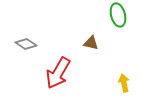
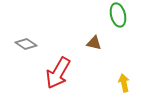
brown triangle: moved 3 px right
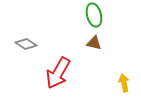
green ellipse: moved 24 px left
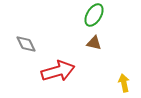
green ellipse: rotated 45 degrees clockwise
gray diamond: rotated 30 degrees clockwise
red arrow: moved 2 px up; rotated 136 degrees counterclockwise
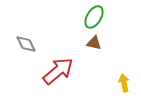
green ellipse: moved 2 px down
red arrow: rotated 24 degrees counterclockwise
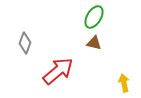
gray diamond: moved 1 px left, 1 px up; rotated 45 degrees clockwise
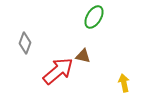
brown triangle: moved 11 px left, 13 px down
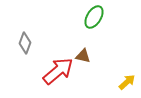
yellow arrow: moved 3 px right, 1 px up; rotated 60 degrees clockwise
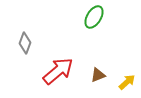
brown triangle: moved 15 px right, 19 px down; rotated 35 degrees counterclockwise
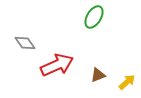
gray diamond: rotated 55 degrees counterclockwise
red arrow: moved 1 px left, 6 px up; rotated 16 degrees clockwise
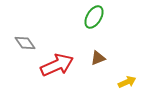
brown triangle: moved 17 px up
yellow arrow: rotated 18 degrees clockwise
